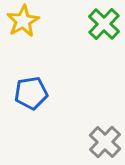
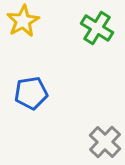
green cross: moved 7 px left, 4 px down; rotated 12 degrees counterclockwise
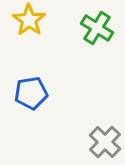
yellow star: moved 6 px right, 1 px up; rotated 8 degrees counterclockwise
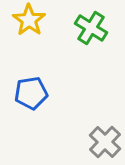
green cross: moved 6 px left
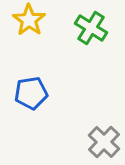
gray cross: moved 1 px left
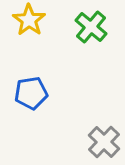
green cross: moved 1 px up; rotated 8 degrees clockwise
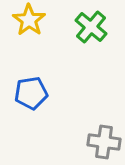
gray cross: rotated 36 degrees counterclockwise
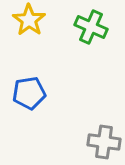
green cross: rotated 16 degrees counterclockwise
blue pentagon: moved 2 px left
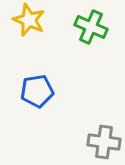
yellow star: rotated 12 degrees counterclockwise
blue pentagon: moved 8 px right, 2 px up
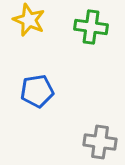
green cross: rotated 16 degrees counterclockwise
gray cross: moved 4 px left
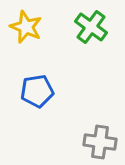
yellow star: moved 3 px left, 7 px down
green cross: rotated 28 degrees clockwise
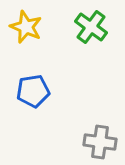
blue pentagon: moved 4 px left
